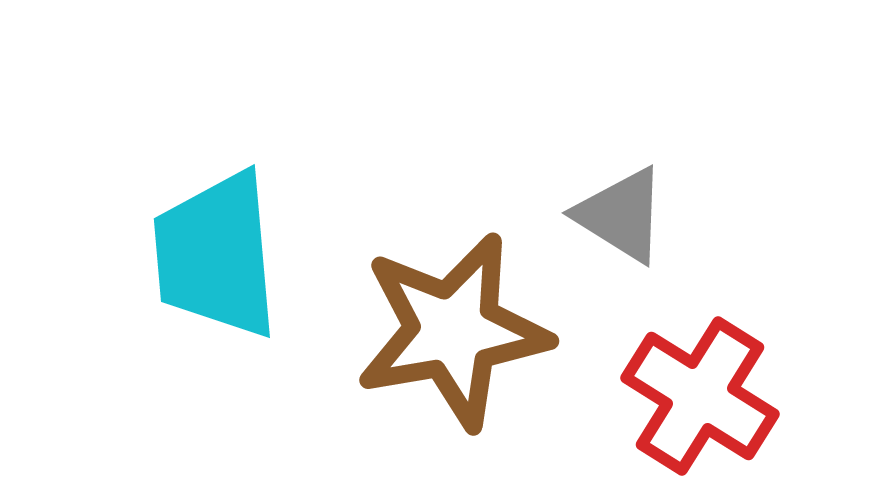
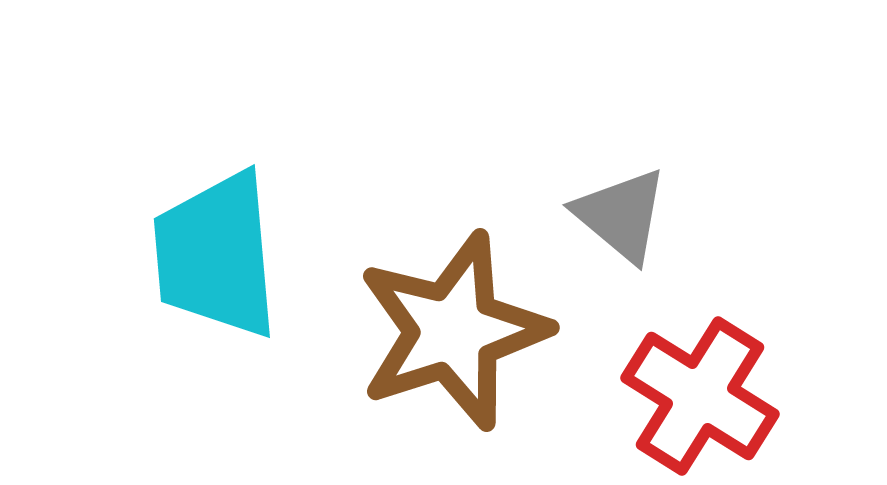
gray triangle: rotated 8 degrees clockwise
brown star: rotated 8 degrees counterclockwise
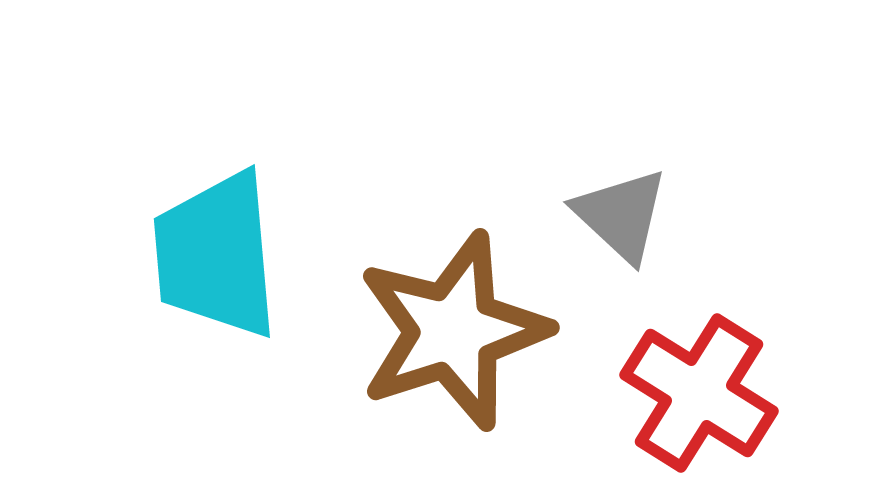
gray triangle: rotated 3 degrees clockwise
red cross: moved 1 px left, 3 px up
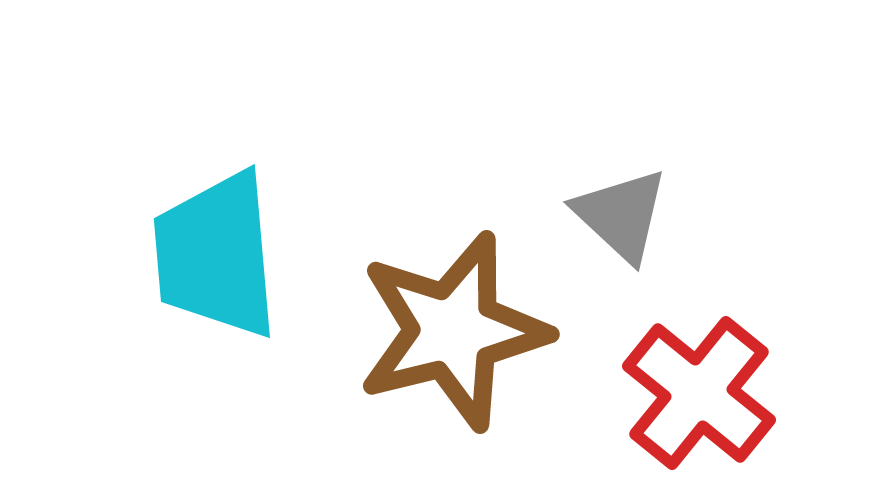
brown star: rotated 4 degrees clockwise
red cross: rotated 7 degrees clockwise
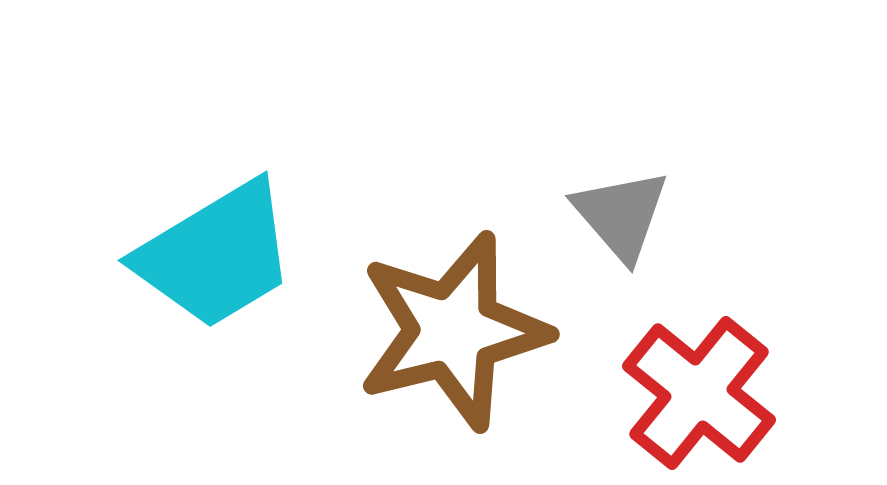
gray triangle: rotated 6 degrees clockwise
cyan trapezoid: rotated 116 degrees counterclockwise
